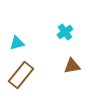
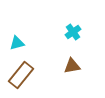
cyan cross: moved 8 px right
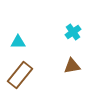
cyan triangle: moved 1 px right, 1 px up; rotated 14 degrees clockwise
brown rectangle: moved 1 px left
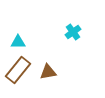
brown triangle: moved 24 px left, 6 px down
brown rectangle: moved 2 px left, 5 px up
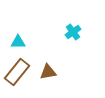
brown rectangle: moved 1 px left, 2 px down
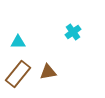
brown rectangle: moved 1 px right, 2 px down
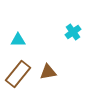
cyan triangle: moved 2 px up
